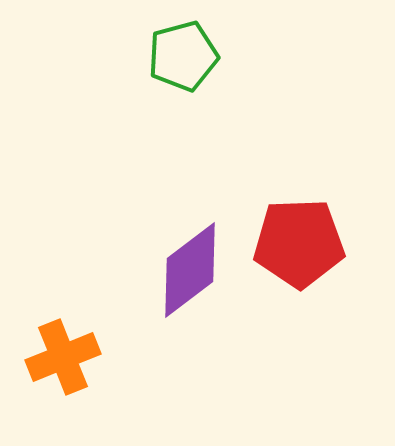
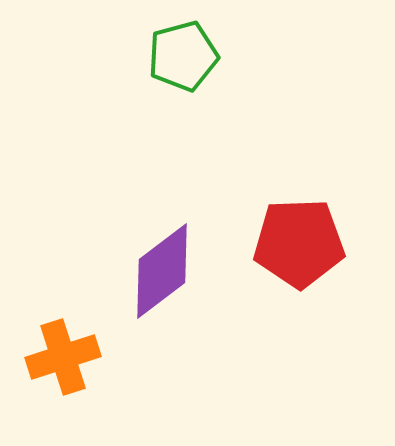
purple diamond: moved 28 px left, 1 px down
orange cross: rotated 4 degrees clockwise
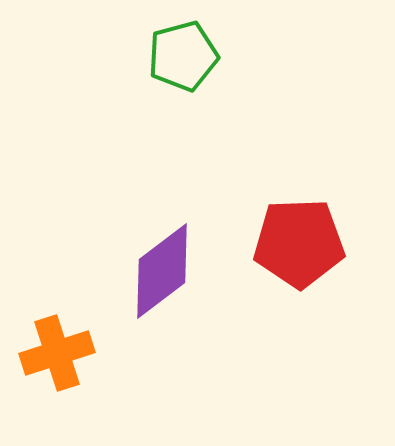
orange cross: moved 6 px left, 4 px up
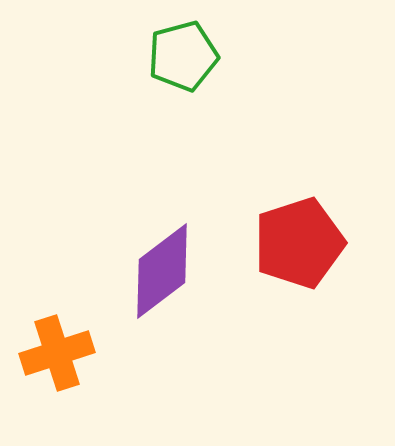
red pentagon: rotated 16 degrees counterclockwise
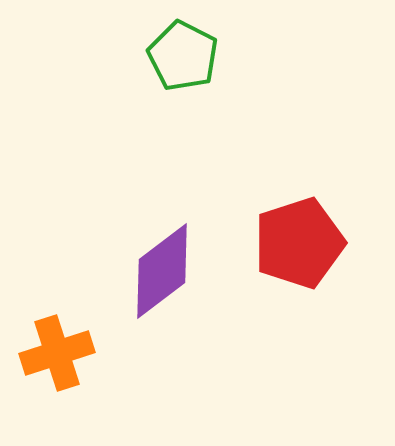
green pentagon: rotated 30 degrees counterclockwise
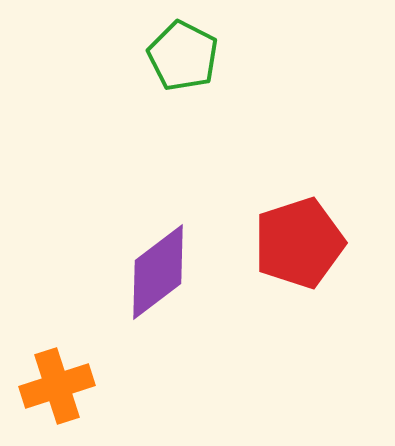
purple diamond: moved 4 px left, 1 px down
orange cross: moved 33 px down
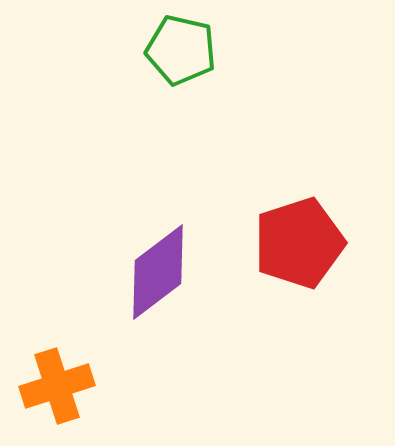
green pentagon: moved 2 px left, 6 px up; rotated 14 degrees counterclockwise
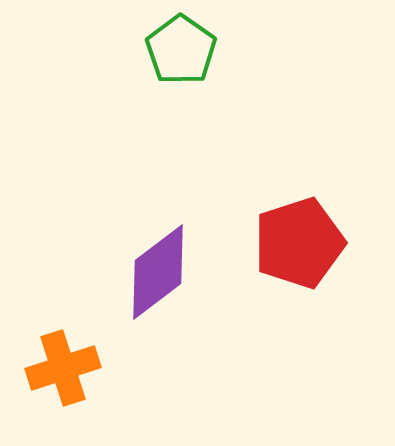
green pentagon: rotated 22 degrees clockwise
orange cross: moved 6 px right, 18 px up
